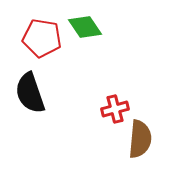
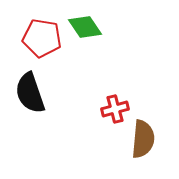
brown semicircle: moved 3 px right
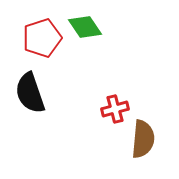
red pentagon: rotated 27 degrees counterclockwise
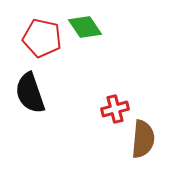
red pentagon: rotated 30 degrees clockwise
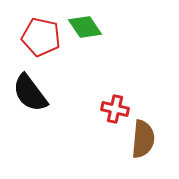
red pentagon: moved 1 px left, 1 px up
black semicircle: rotated 18 degrees counterclockwise
red cross: rotated 28 degrees clockwise
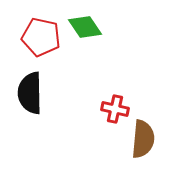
black semicircle: rotated 36 degrees clockwise
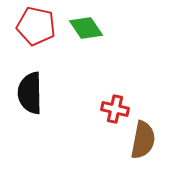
green diamond: moved 1 px right, 1 px down
red pentagon: moved 5 px left, 11 px up
brown semicircle: moved 1 px down; rotated 6 degrees clockwise
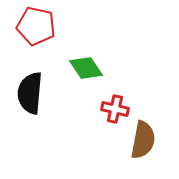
green diamond: moved 40 px down
black semicircle: rotated 6 degrees clockwise
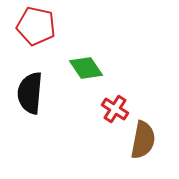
red cross: rotated 20 degrees clockwise
